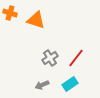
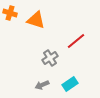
red line: moved 17 px up; rotated 12 degrees clockwise
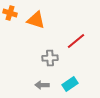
gray cross: rotated 28 degrees clockwise
gray arrow: rotated 24 degrees clockwise
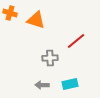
cyan rectangle: rotated 21 degrees clockwise
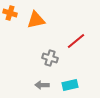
orange triangle: rotated 30 degrees counterclockwise
gray cross: rotated 21 degrees clockwise
cyan rectangle: moved 1 px down
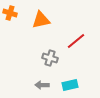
orange triangle: moved 5 px right
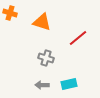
orange triangle: moved 1 px right, 2 px down; rotated 30 degrees clockwise
red line: moved 2 px right, 3 px up
gray cross: moved 4 px left
cyan rectangle: moved 1 px left, 1 px up
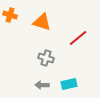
orange cross: moved 2 px down
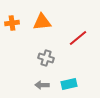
orange cross: moved 2 px right, 8 px down; rotated 24 degrees counterclockwise
orange triangle: rotated 24 degrees counterclockwise
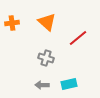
orange triangle: moved 5 px right; rotated 48 degrees clockwise
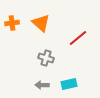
orange triangle: moved 6 px left, 1 px down
